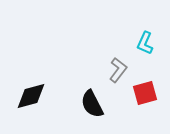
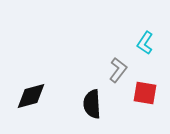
cyan L-shape: rotated 10 degrees clockwise
red square: rotated 25 degrees clockwise
black semicircle: rotated 24 degrees clockwise
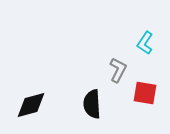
gray L-shape: rotated 10 degrees counterclockwise
black diamond: moved 9 px down
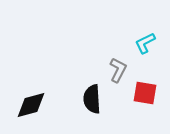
cyan L-shape: rotated 30 degrees clockwise
black semicircle: moved 5 px up
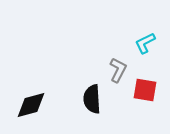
red square: moved 3 px up
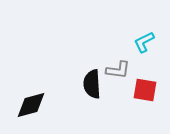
cyan L-shape: moved 1 px left, 1 px up
gray L-shape: rotated 70 degrees clockwise
black semicircle: moved 15 px up
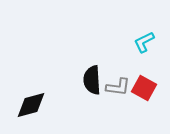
gray L-shape: moved 17 px down
black semicircle: moved 4 px up
red square: moved 1 px left, 2 px up; rotated 20 degrees clockwise
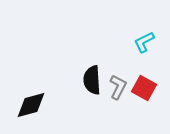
gray L-shape: rotated 70 degrees counterclockwise
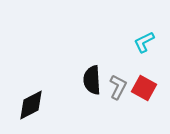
black diamond: rotated 12 degrees counterclockwise
